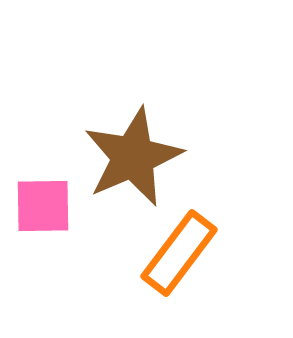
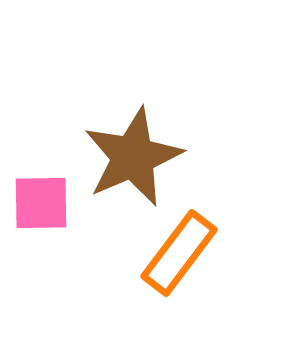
pink square: moved 2 px left, 3 px up
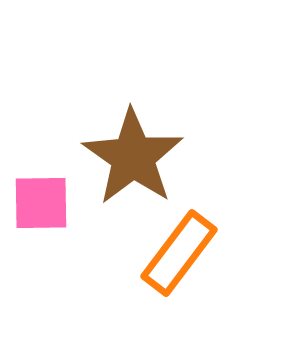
brown star: rotated 14 degrees counterclockwise
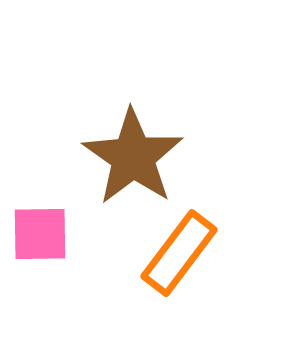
pink square: moved 1 px left, 31 px down
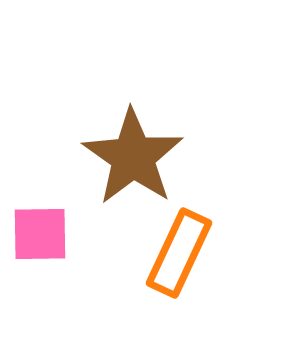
orange rectangle: rotated 12 degrees counterclockwise
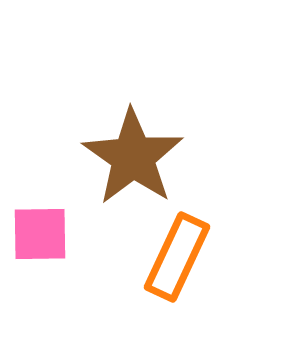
orange rectangle: moved 2 px left, 4 px down
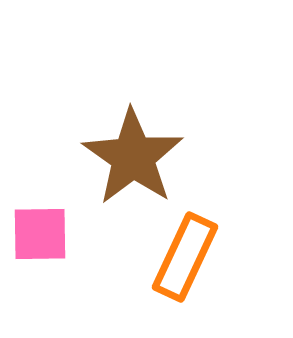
orange rectangle: moved 8 px right
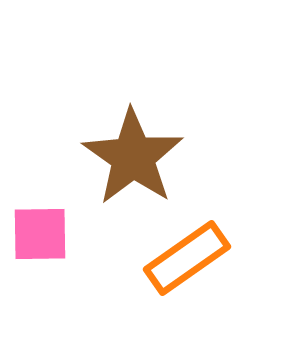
orange rectangle: moved 2 px right, 1 px down; rotated 30 degrees clockwise
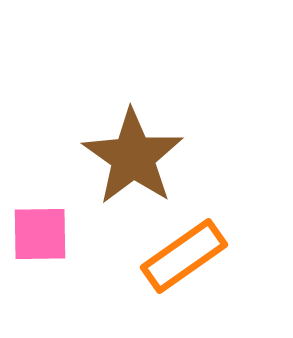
orange rectangle: moved 3 px left, 2 px up
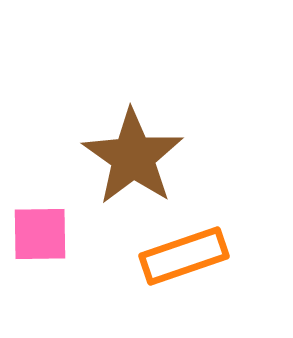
orange rectangle: rotated 16 degrees clockwise
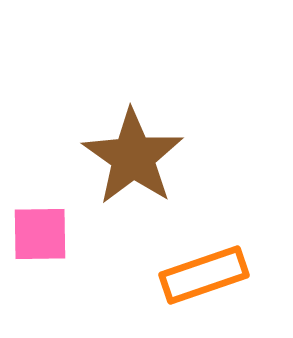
orange rectangle: moved 20 px right, 19 px down
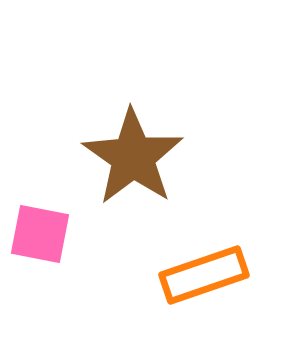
pink square: rotated 12 degrees clockwise
